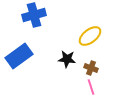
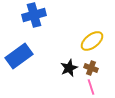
yellow ellipse: moved 2 px right, 5 px down
black star: moved 2 px right, 9 px down; rotated 30 degrees counterclockwise
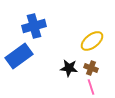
blue cross: moved 11 px down
black star: rotated 30 degrees clockwise
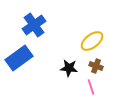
blue cross: moved 1 px up; rotated 20 degrees counterclockwise
blue rectangle: moved 2 px down
brown cross: moved 5 px right, 2 px up
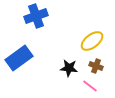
blue cross: moved 2 px right, 9 px up; rotated 15 degrees clockwise
pink line: moved 1 px left, 1 px up; rotated 35 degrees counterclockwise
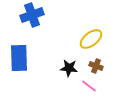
blue cross: moved 4 px left, 1 px up
yellow ellipse: moved 1 px left, 2 px up
blue rectangle: rotated 56 degrees counterclockwise
pink line: moved 1 px left
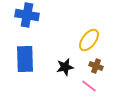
blue cross: moved 5 px left; rotated 30 degrees clockwise
yellow ellipse: moved 2 px left, 1 px down; rotated 15 degrees counterclockwise
blue rectangle: moved 6 px right, 1 px down
black star: moved 4 px left, 1 px up; rotated 18 degrees counterclockwise
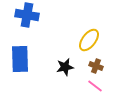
blue rectangle: moved 5 px left
pink line: moved 6 px right
